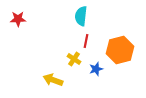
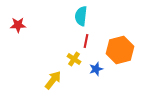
red star: moved 6 px down
yellow arrow: rotated 108 degrees clockwise
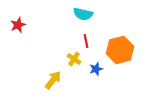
cyan semicircle: moved 2 px right, 2 px up; rotated 84 degrees counterclockwise
red star: rotated 21 degrees counterclockwise
red line: rotated 24 degrees counterclockwise
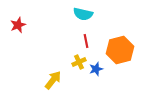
yellow cross: moved 5 px right, 3 px down; rotated 32 degrees clockwise
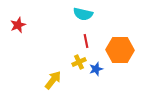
orange hexagon: rotated 16 degrees clockwise
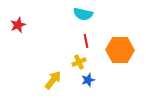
blue star: moved 8 px left, 11 px down
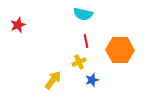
blue star: moved 4 px right
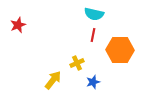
cyan semicircle: moved 11 px right
red line: moved 7 px right, 6 px up; rotated 24 degrees clockwise
yellow cross: moved 2 px left, 1 px down
blue star: moved 1 px right, 2 px down
